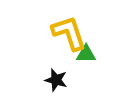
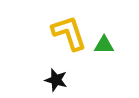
green triangle: moved 18 px right, 9 px up
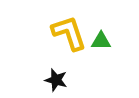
green triangle: moved 3 px left, 4 px up
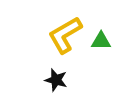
yellow L-shape: moved 4 px left, 2 px down; rotated 102 degrees counterclockwise
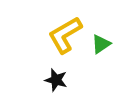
green triangle: moved 3 px down; rotated 35 degrees counterclockwise
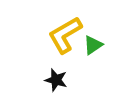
green triangle: moved 8 px left, 1 px down
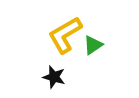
black star: moved 2 px left, 3 px up
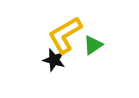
black star: moved 17 px up
